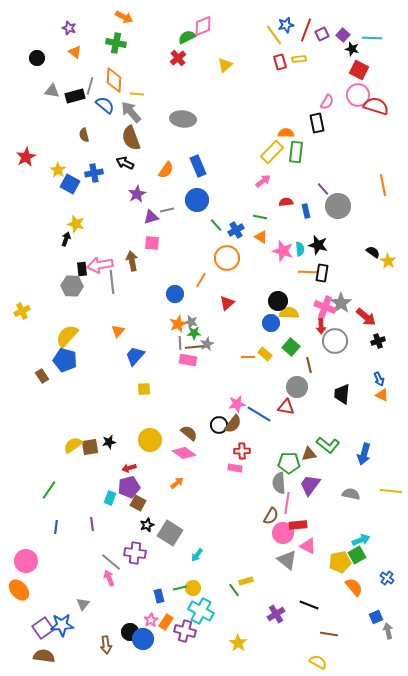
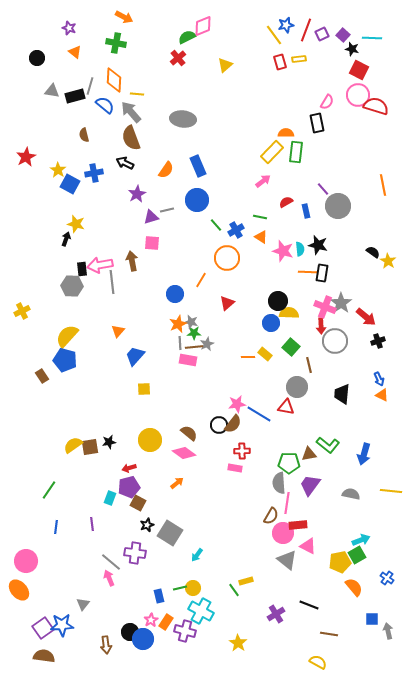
red semicircle at (286, 202): rotated 24 degrees counterclockwise
blue square at (376, 617): moved 4 px left, 2 px down; rotated 24 degrees clockwise
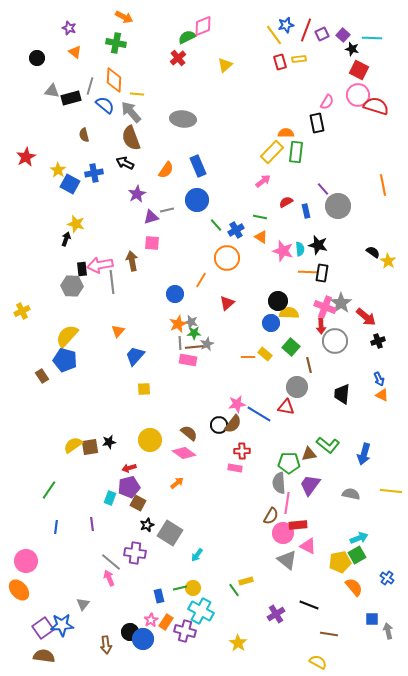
black rectangle at (75, 96): moved 4 px left, 2 px down
cyan arrow at (361, 540): moved 2 px left, 2 px up
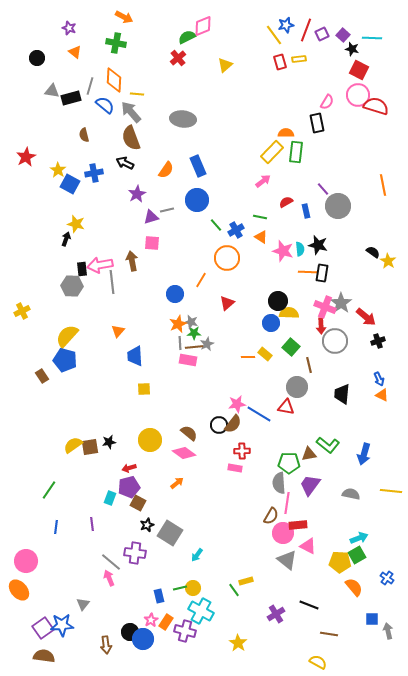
blue trapezoid at (135, 356): rotated 45 degrees counterclockwise
yellow pentagon at (340, 562): rotated 15 degrees clockwise
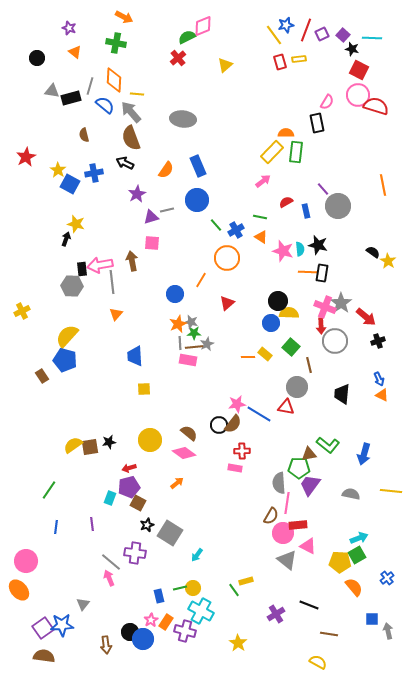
orange triangle at (118, 331): moved 2 px left, 17 px up
green pentagon at (289, 463): moved 10 px right, 5 px down
blue cross at (387, 578): rotated 16 degrees clockwise
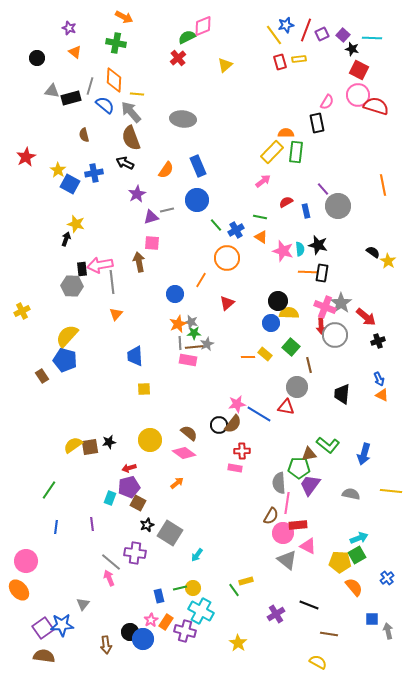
brown arrow at (132, 261): moved 7 px right, 1 px down
gray circle at (335, 341): moved 6 px up
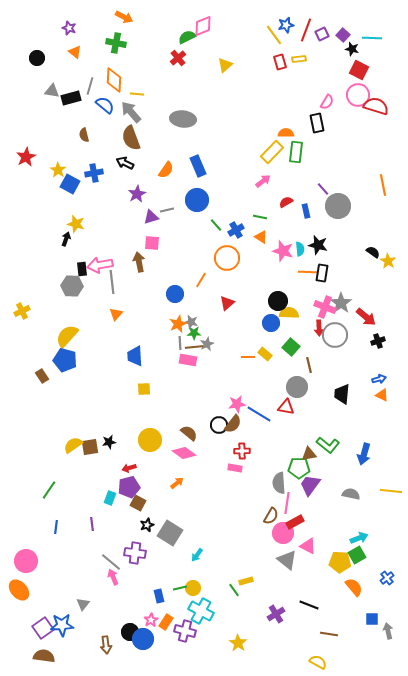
red arrow at (321, 326): moved 2 px left, 2 px down
blue arrow at (379, 379): rotated 80 degrees counterclockwise
red rectangle at (298, 525): moved 3 px left, 3 px up; rotated 24 degrees counterclockwise
pink arrow at (109, 578): moved 4 px right, 1 px up
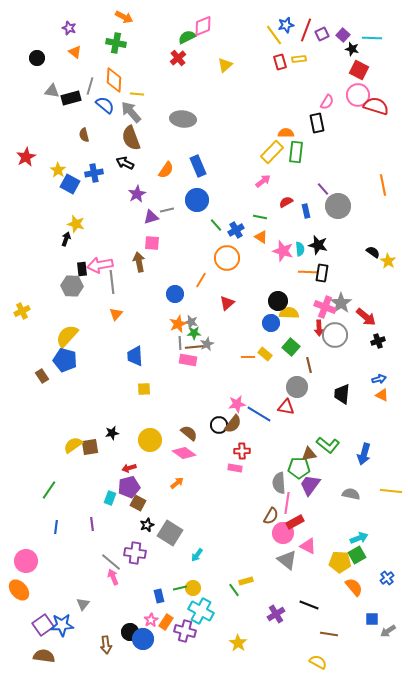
black star at (109, 442): moved 3 px right, 9 px up
purple square at (43, 628): moved 3 px up
gray arrow at (388, 631): rotated 112 degrees counterclockwise
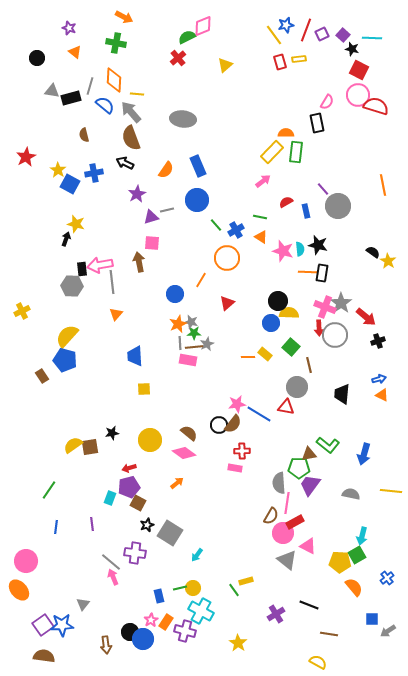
cyan arrow at (359, 538): moved 3 px right, 2 px up; rotated 126 degrees clockwise
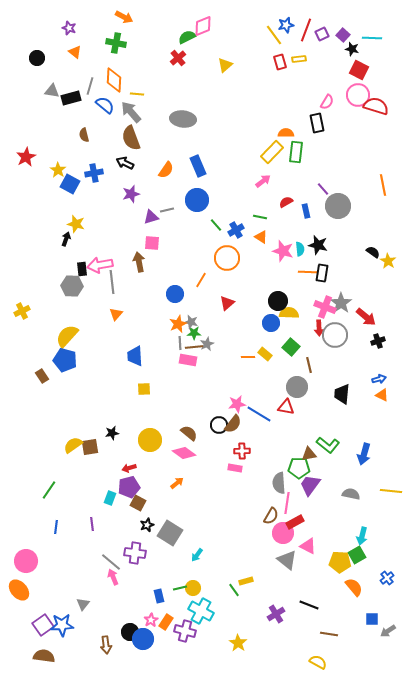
purple star at (137, 194): moved 6 px left; rotated 12 degrees clockwise
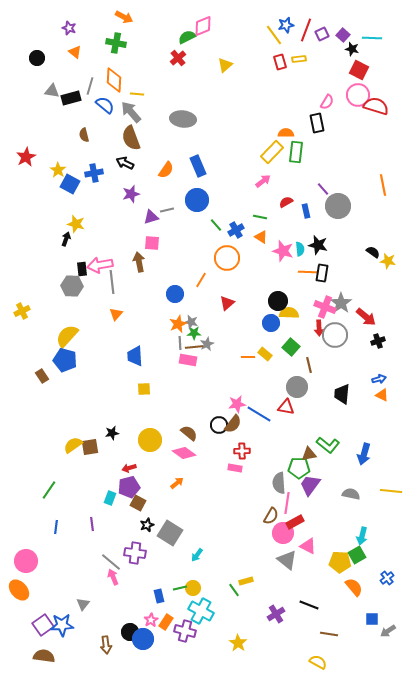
yellow star at (388, 261): rotated 21 degrees counterclockwise
